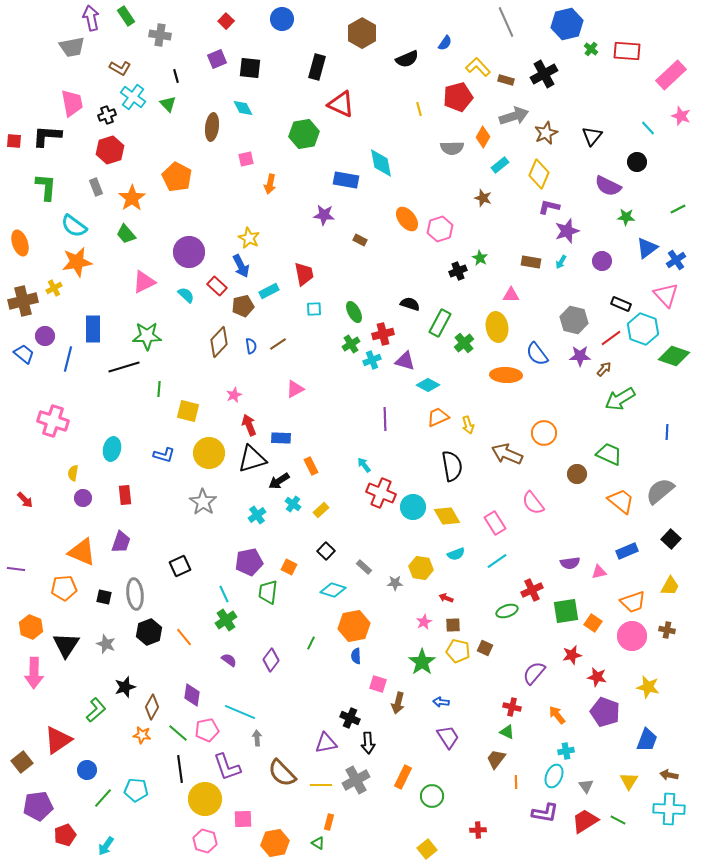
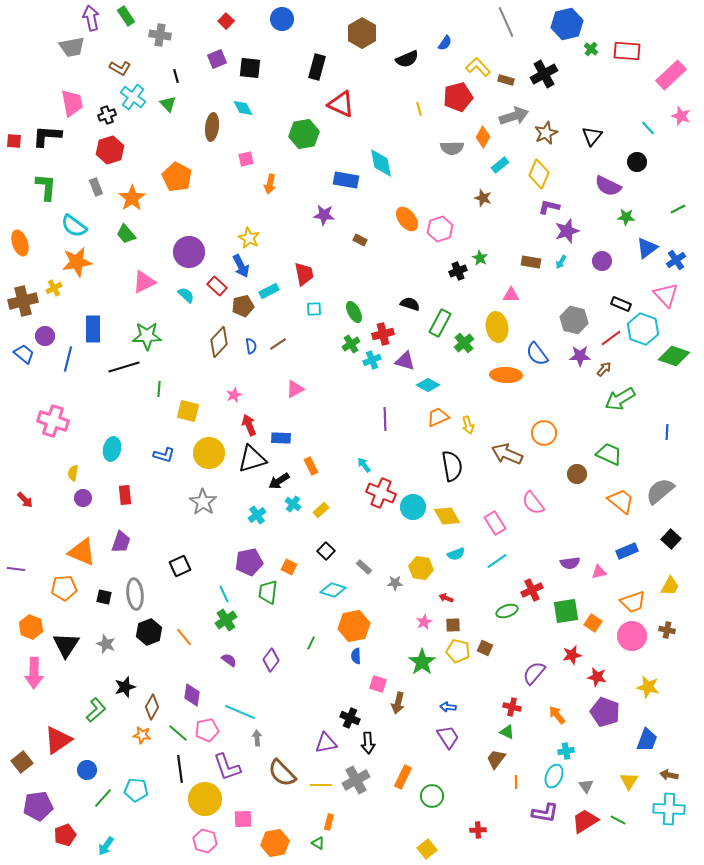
blue arrow at (441, 702): moved 7 px right, 5 px down
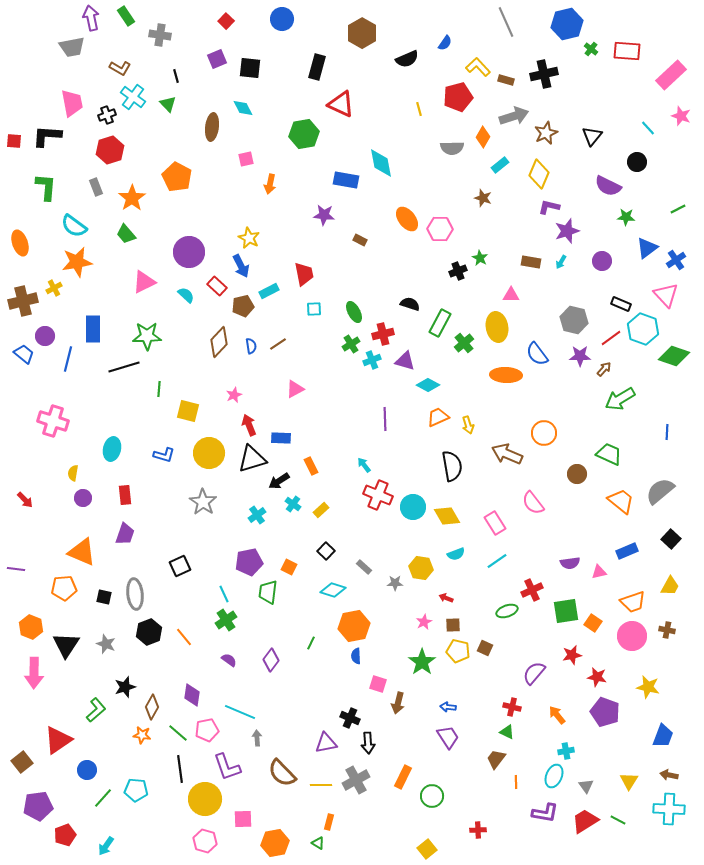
black cross at (544, 74): rotated 16 degrees clockwise
pink hexagon at (440, 229): rotated 20 degrees clockwise
red cross at (381, 493): moved 3 px left, 2 px down
purple trapezoid at (121, 542): moved 4 px right, 8 px up
blue trapezoid at (647, 740): moved 16 px right, 4 px up
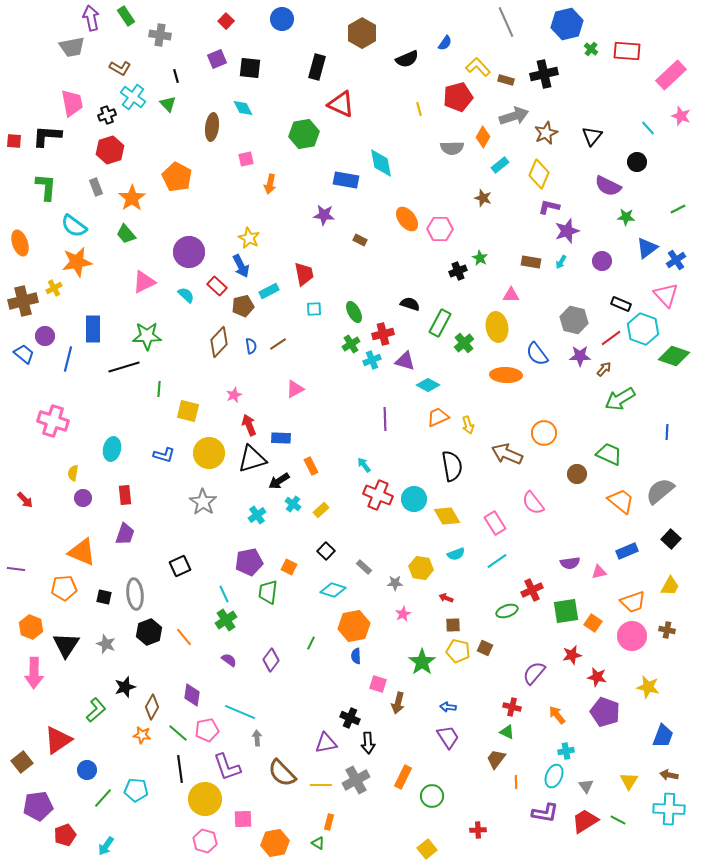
cyan circle at (413, 507): moved 1 px right, 8 px up
pink star at (424, 622): moved 21 px left, 8 px up
